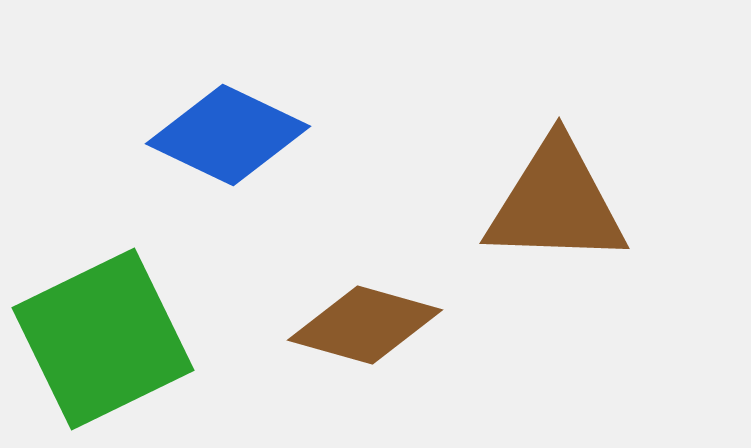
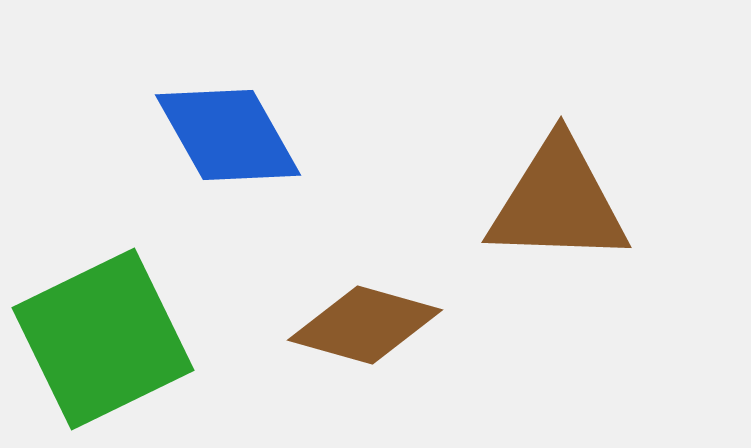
blue diamond: rotated 35 degrees clockwise
brown triangle: moved 2 px right, 1 px up
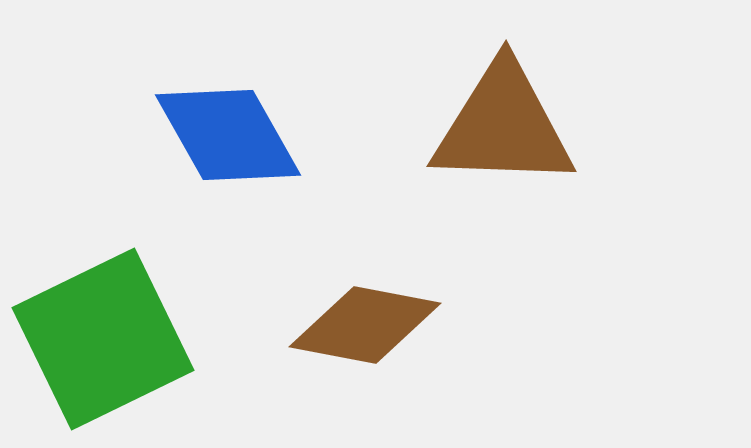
brown triangle: moved 55 px left, 76 px up
brown diamond: rotated 5 degrees counterclockwise
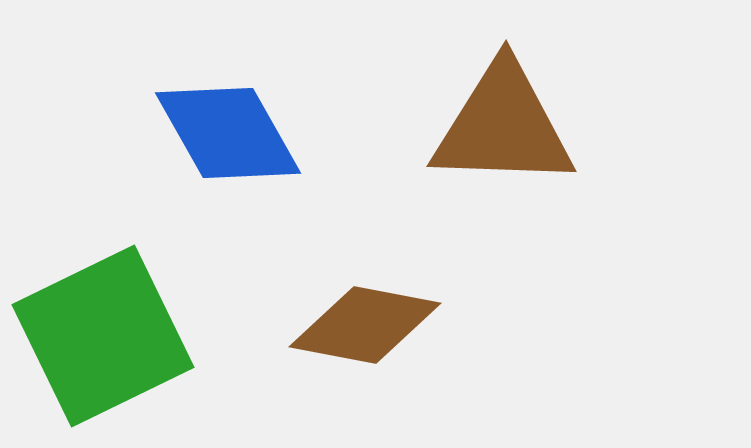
blue diamond: moved 2 px up
green square: moved 3 px up
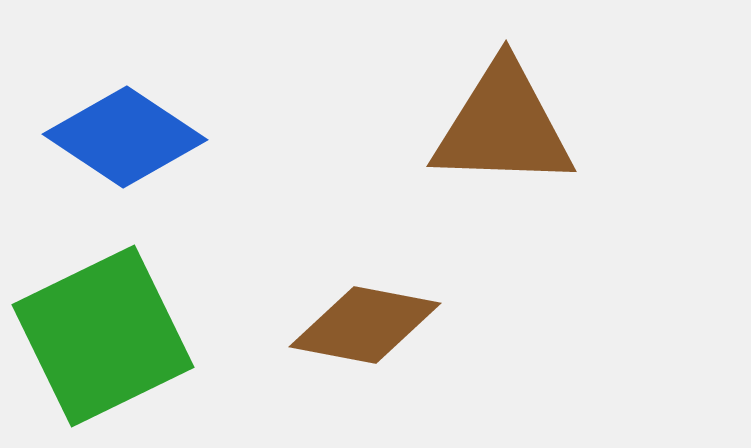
blue diamond: moved 103 px left, 4 px down; rotated 27 degrees counterclockwise
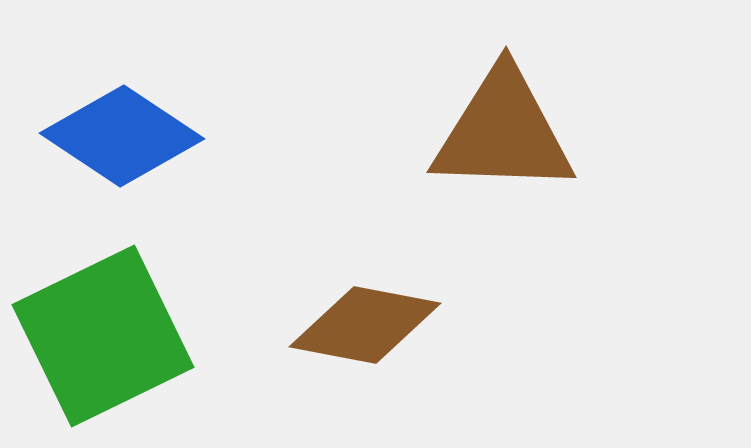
brown triangle: moved 6 px down
blue diamond: moved 3 px left, 1 px up
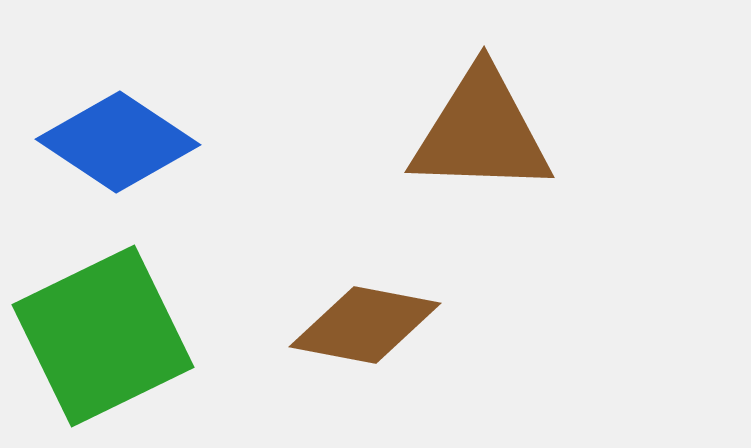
brown triangle: moved 22 px left
blue diamond: moved 4 px left, 6 px down
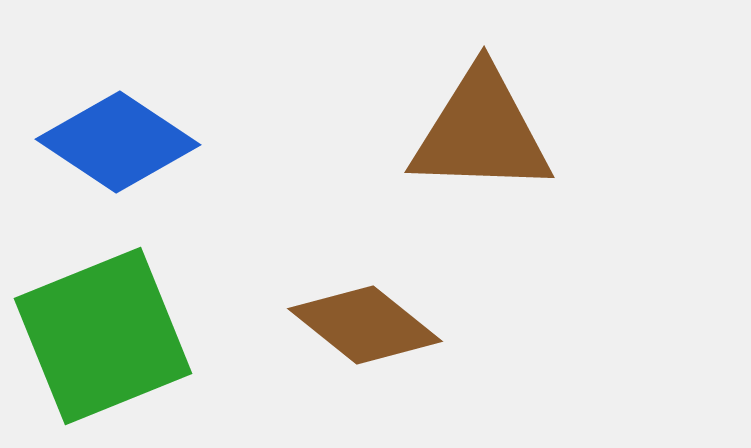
brown diamond: rotated 28 degrees clockwise
green square: rotated 4 degrees clockwise
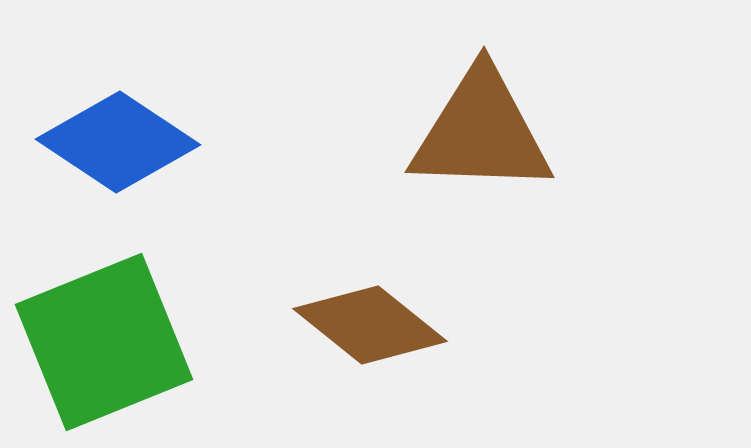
brown diamond: moved 5 px right
green square: moved 1 px right, 6 px down
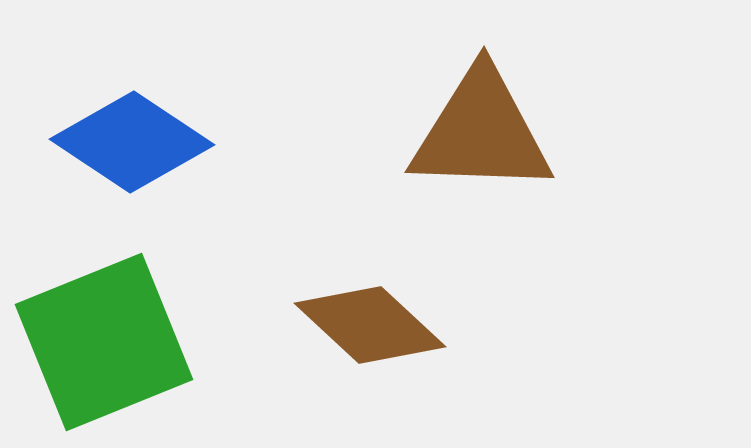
blue diamond: moved 14 px right
brown diamond: rotated 4 degrees clockwise
